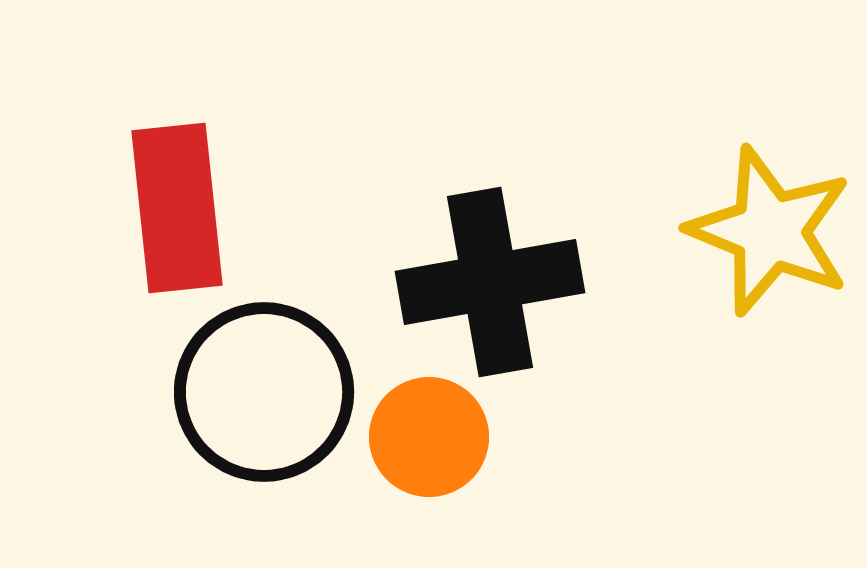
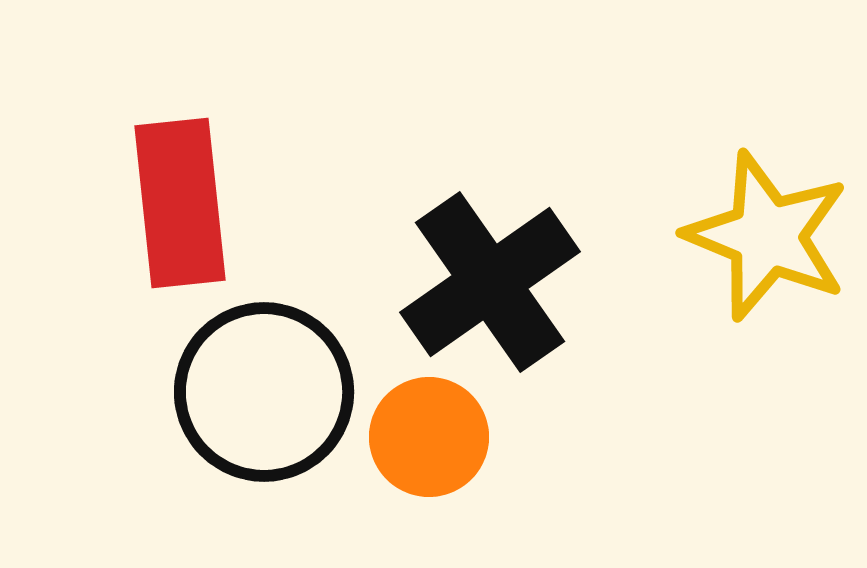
red rectangle: moved 3 px right, 5 px up
yellow star: moved 3 px left, 5 px down
black cross: rotated 25 degrees counterclockwise
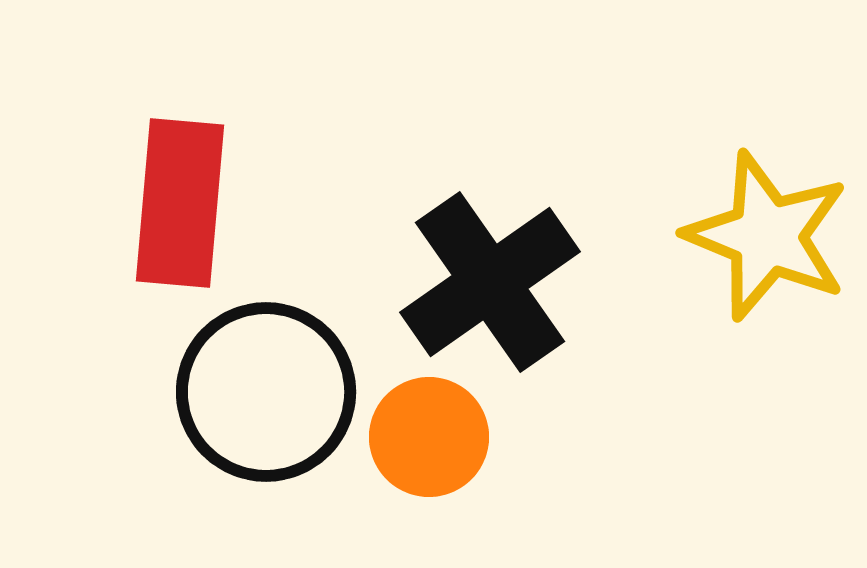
red rectangle: rotated 11 degrees clockwise
black circle: moved 2 px right
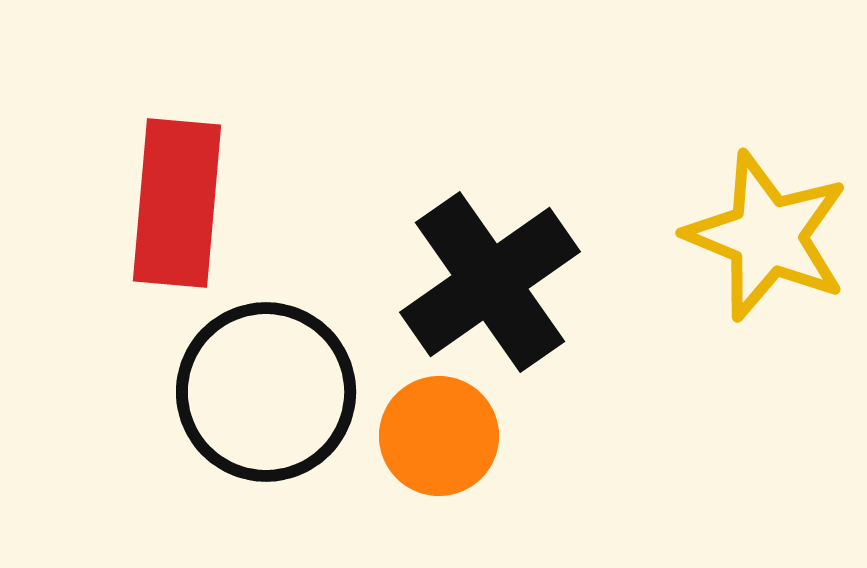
red rectangle: moved 3 px left
orange circle: moved 10 px right, 1 px up
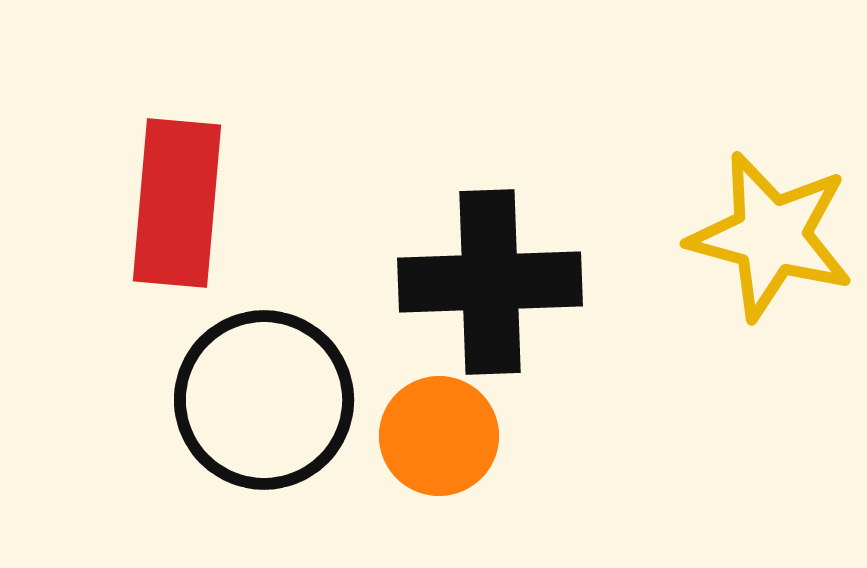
yellow star: moved 4 px right; rotated 7 degrees counterclockwise
black cross: rotated 33 degrees clockwise
black circle: moved 2 px left, 8 px down
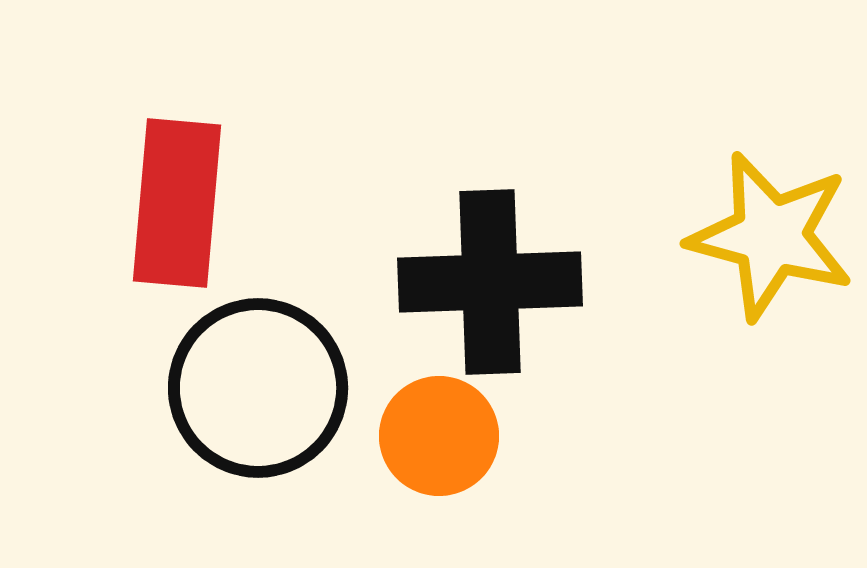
black circle: moved 6 px left, 12 px up
